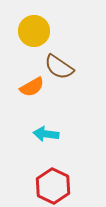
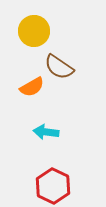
cyan arrow: moved 2 px up
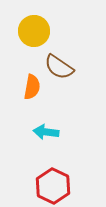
orange semicircle: rotated 50 degrees counterclockwise
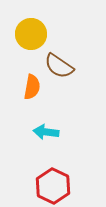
yellow circle: moved 3 px left, 3 px down
brown semicircle: moved 1 px up
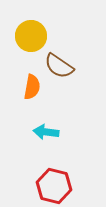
yellow circle: moved 2 px down
red hexagon: moved 1 px right; rotated 12 degrees counterclockwise
